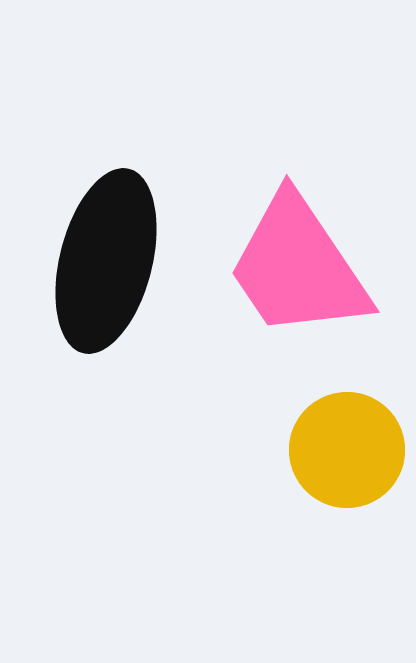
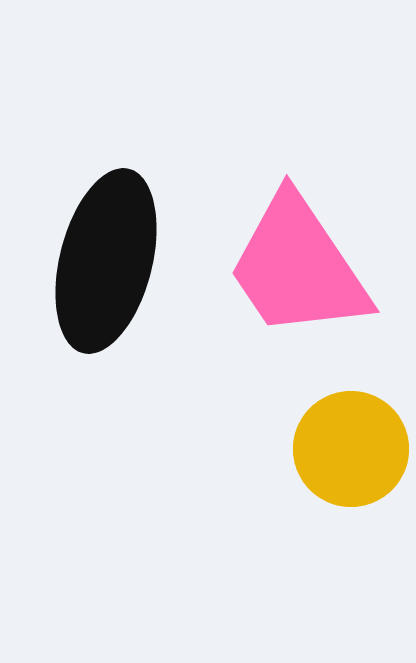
yellow circle: moved 4 px right, 1 px up
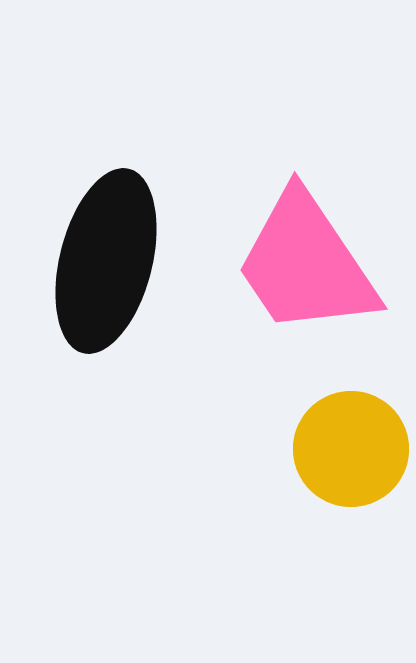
pink trapezoid: moved 8 px right, 3 px up
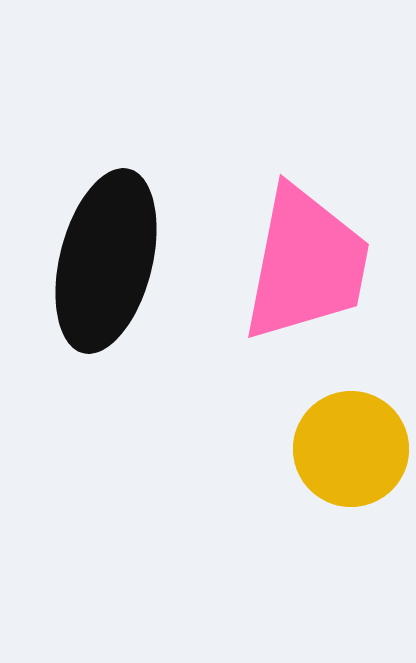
pink trapezoid: rotated 135 degrees counterclockwise
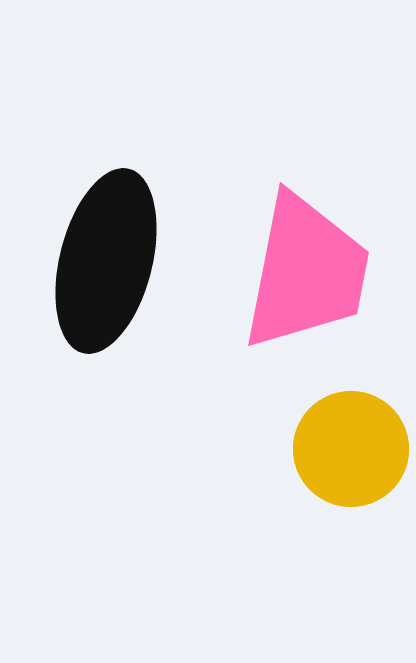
pink trapezoid: moved 8 px down
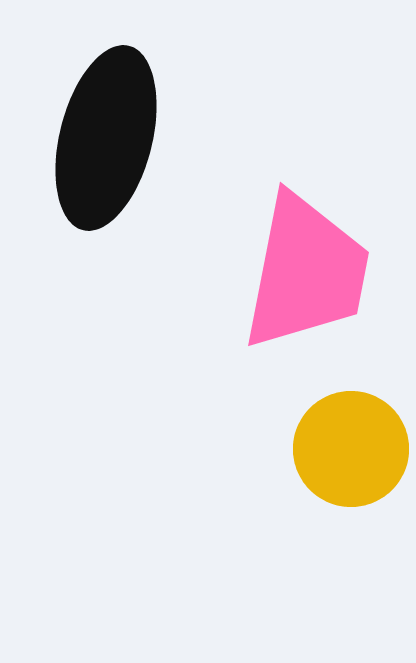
black ellipse: moved 123 px up
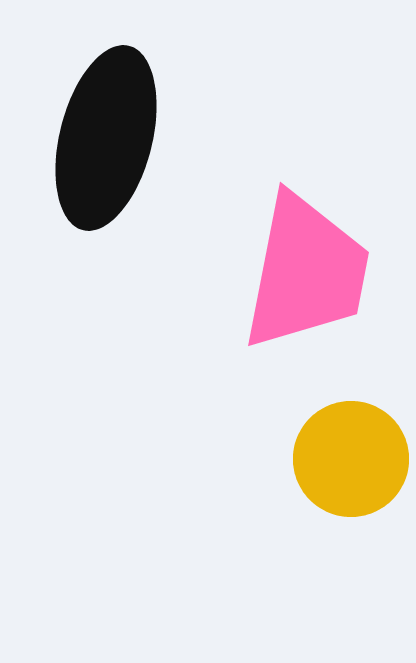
yellow circle: moved 10 px down
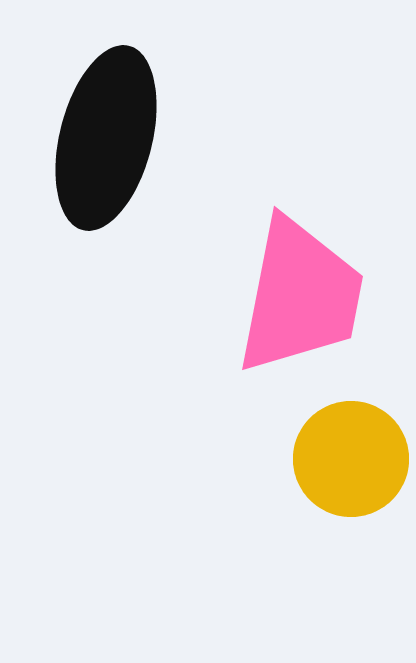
pink trapezoid: moved 6 px left, 24 px down
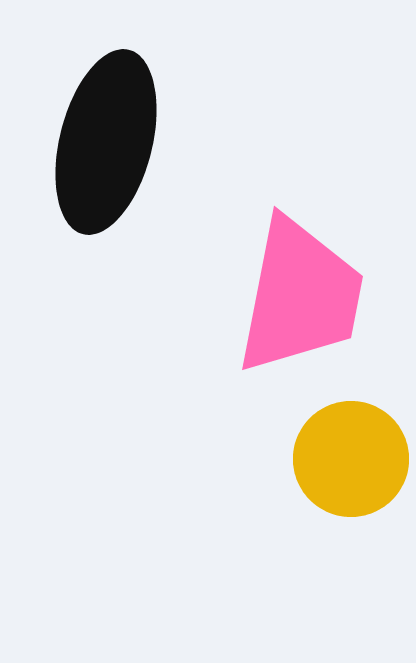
black ellipse: moved 4 px down
